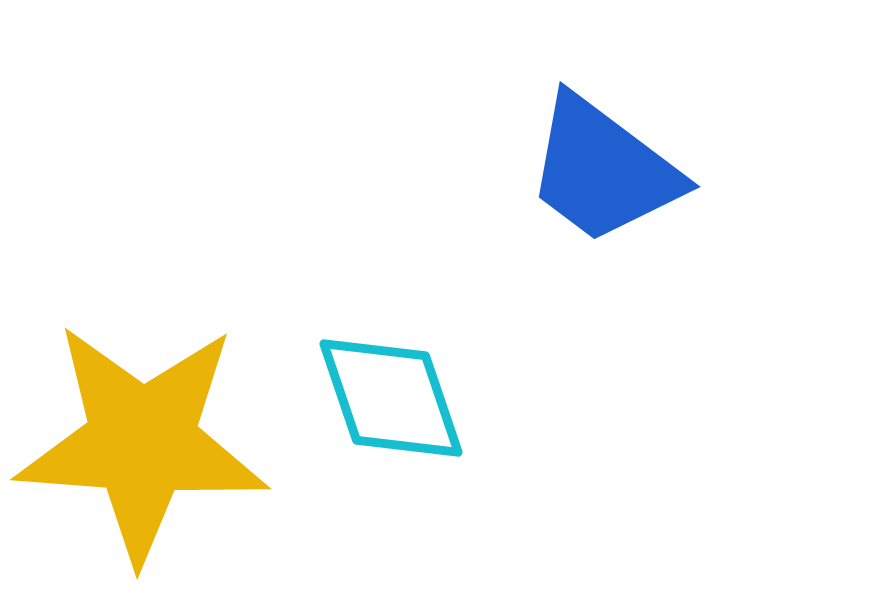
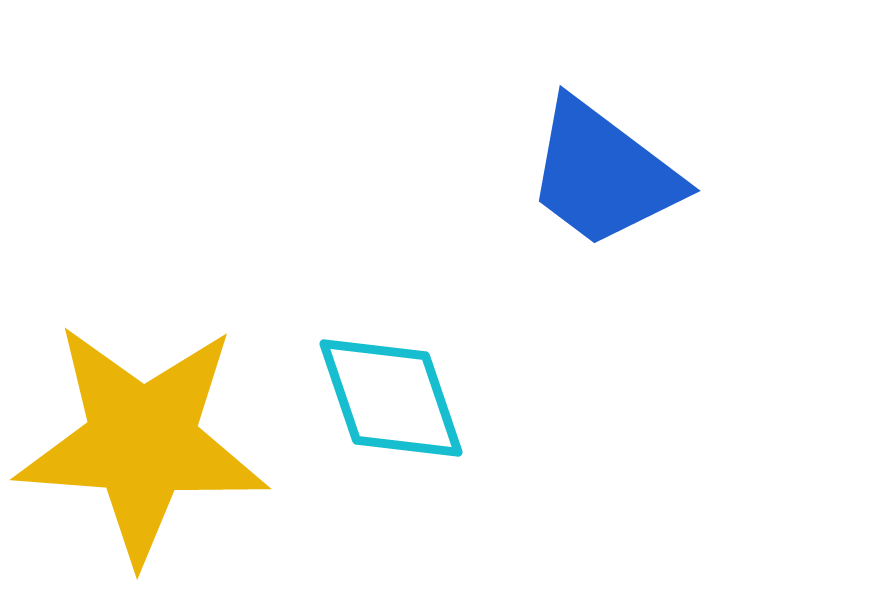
blue trapezoid: moved 4 px down
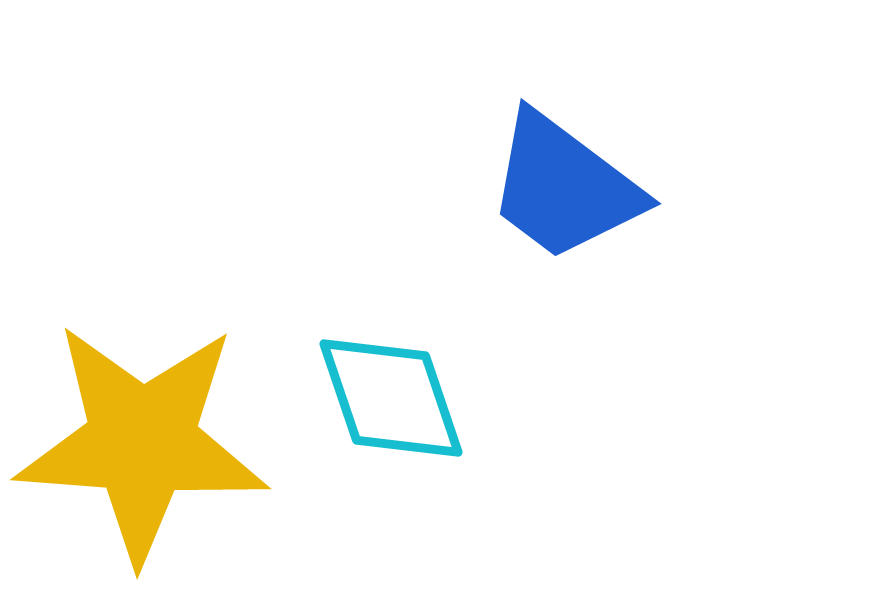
blue trapezoid: moved 39 px left, 13 px down
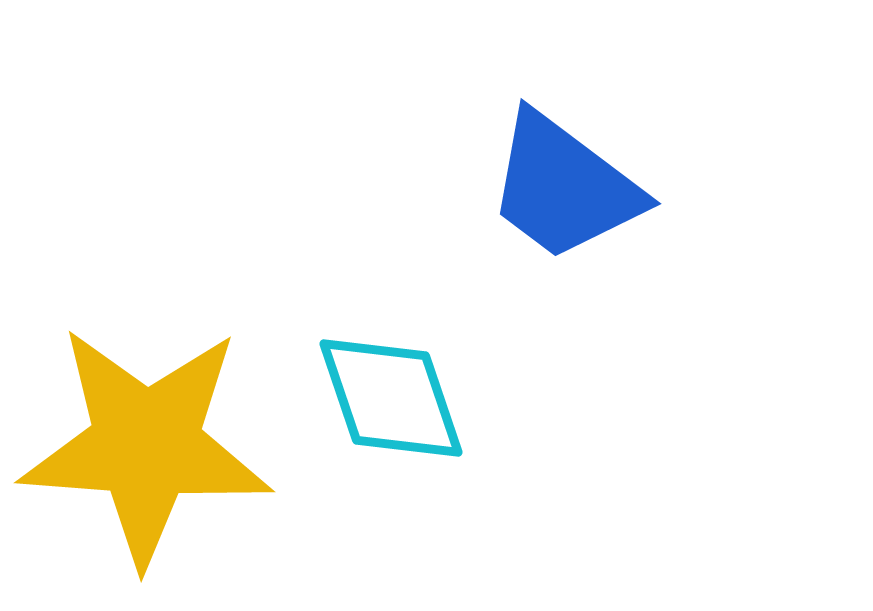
yellow star: moved 4 px right, 3 px down
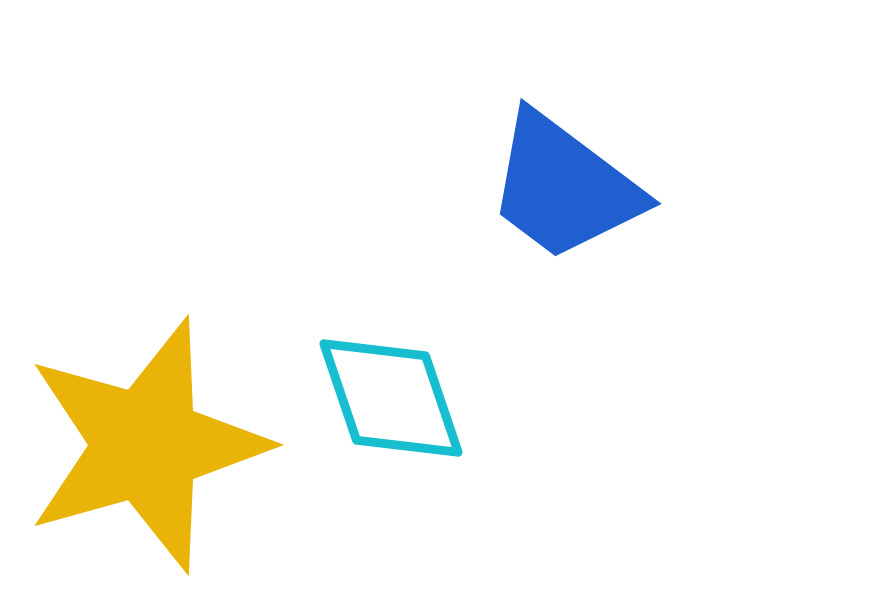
yellow star: rotated 20 degrees counterclockwise
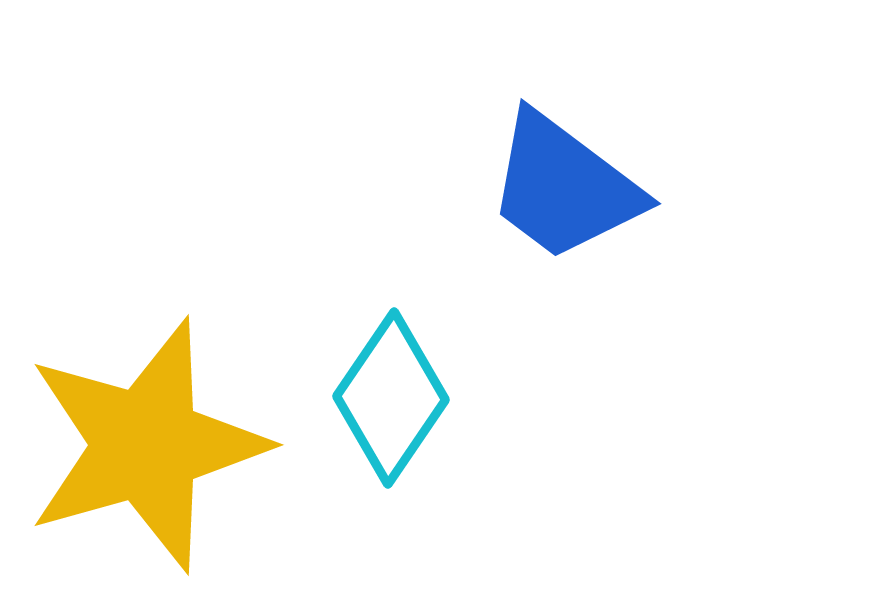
cyan diamond: rotated 53 degrees clockwise
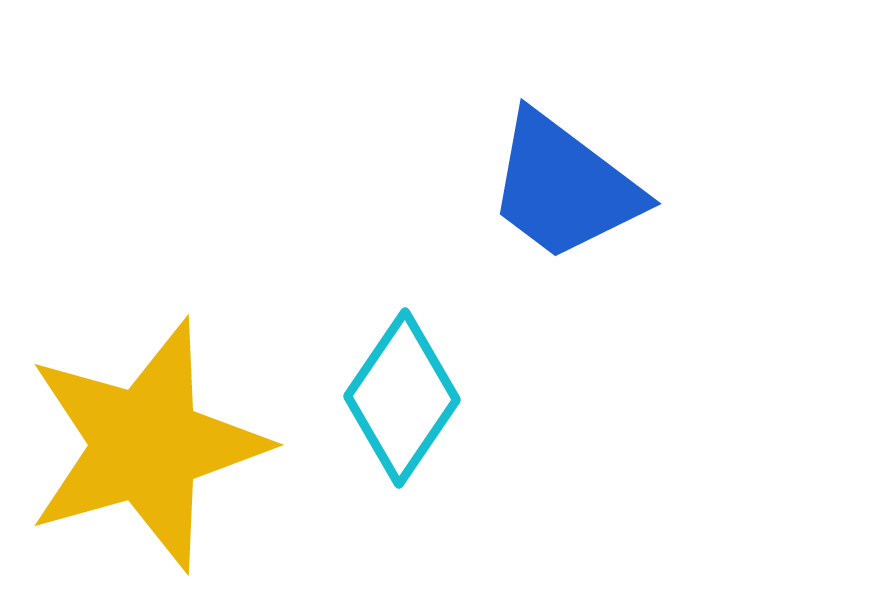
cyan diamond: moved 11 px right
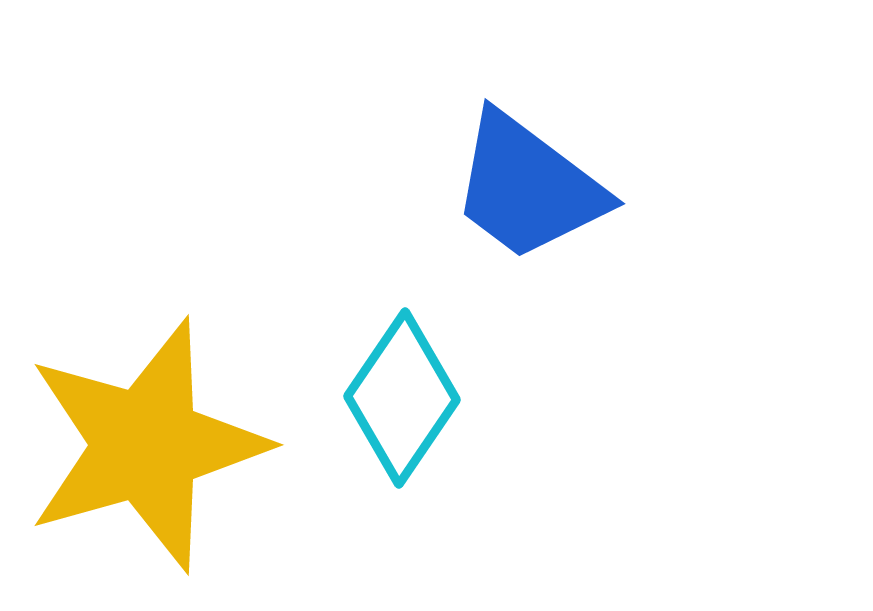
blue trapezoid: moved 36 px left
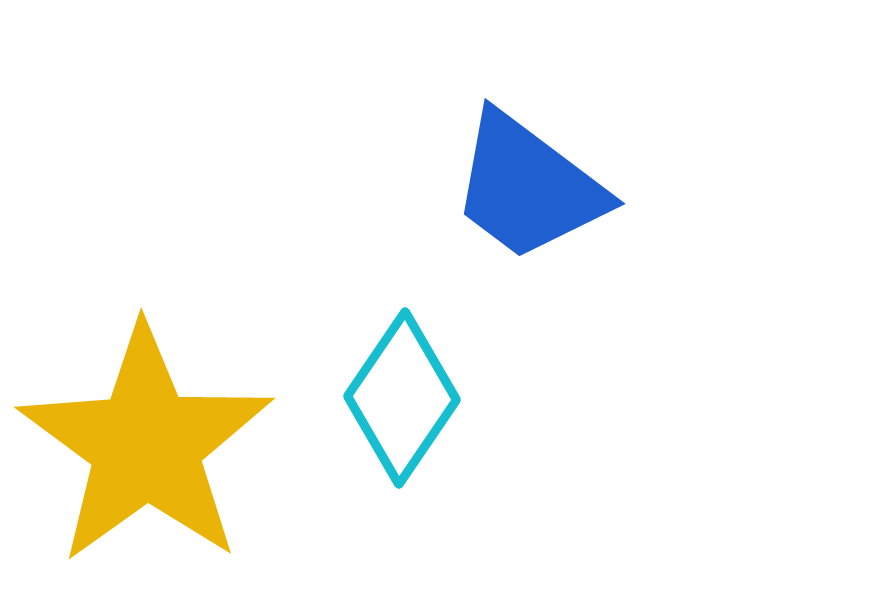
yellow star: rotated 20 degrees counterclockwise
